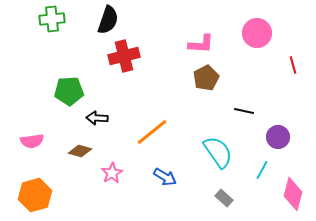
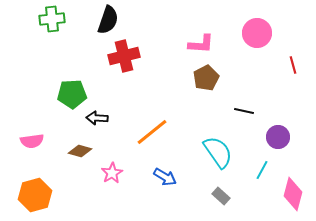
green pentagon: moved 3 px right, 3 px down
gray rectangle: moved 3 px left, 2 px up
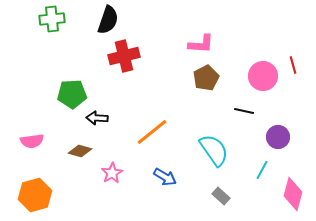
pink circle: moved 6 px right, 43 px down
cyan semicircle: moved 4 px left, 2 px up
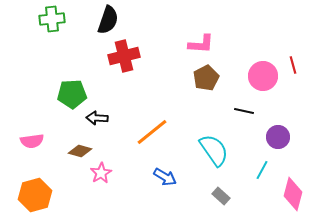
pink star: moved 11 px left
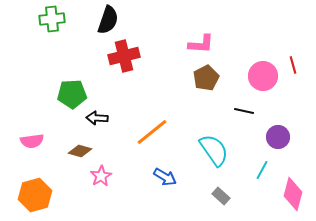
pink star: moved 3 px down
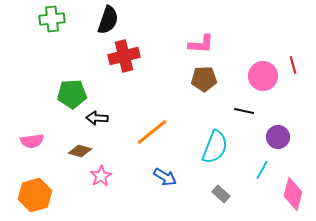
brown pentagon: moved 2 px left, 1 px down; rotated 25 degrees clockwise
cyan semicircle: moved 1 px right, 3 px up; rotated 56 degrees clockwise
gray rectangle: moved 2 px up
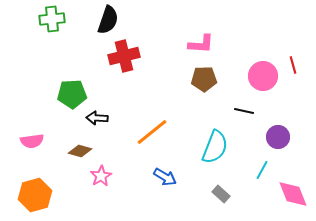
pink diamond: rotated 36 degrees counterclockwise
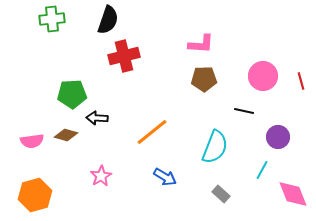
red line: moved 8 px right, 16 px down
brown diamond: moved 14 px left, 16 px up
